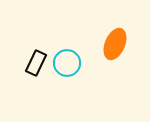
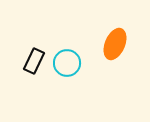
black rectangle: moved 2 px left, 2 px up
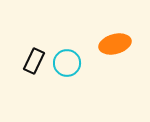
orange ellipse: rotated 52 degrees clockwise
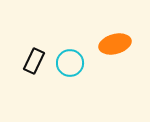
cyan circle: moved 3 px right
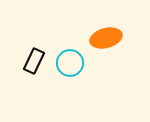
orange ellipse: moved 9 px left, 6 px up
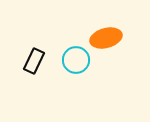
cyan circle: moved 6 px right, 3 px up
